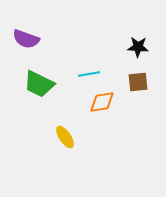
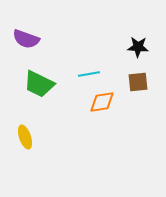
yellow ellipse: moved 40 px left; rotated 15 degrees clockwise
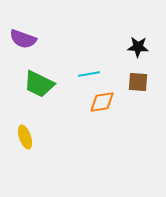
purple semicircle: moved 3 px left
brown square: rotated 10 degrees clockwise
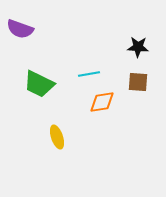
purple semicircle: moved 3 px left, 10 px up
yellow ellipse: moved 32 px right
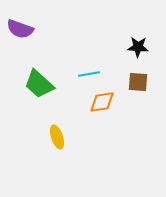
green trapezoid: rotated 16 degrees clockwise
